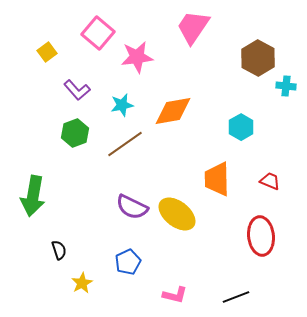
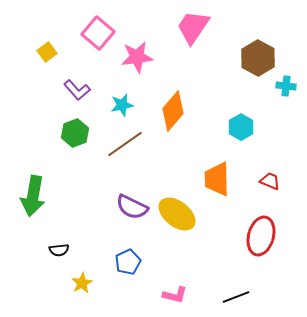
orange diamond: rotated 39 degrees counterclockwise
red ellipse: rotated 21 degrees clockwise
black semicircle: rotated 102 degrees clockwise
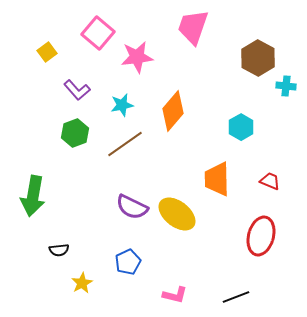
pink trapezoid: rotated 15 degrees counterclockwise
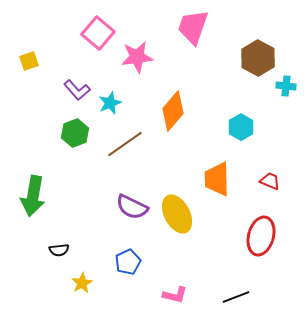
yellow square: moved 18 px left, 9 px down; rotated 18 degrees clockwise
cyan star: moved 12 px left, 2 px up; rotated 10 degrees counterclockwise
yellow ellipse: rotated 24 degrees clockwise
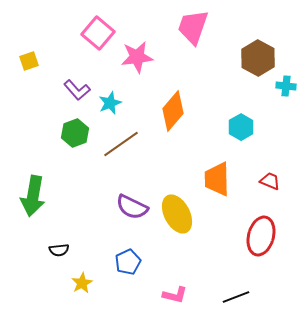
brown line: moved 4 px left
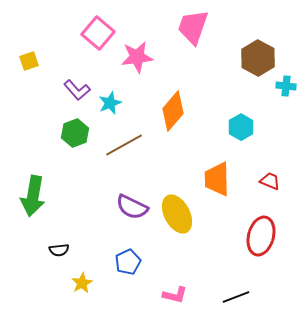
brown line: moved 3 px right, 1 px down; rotated 6 degrees clockwise
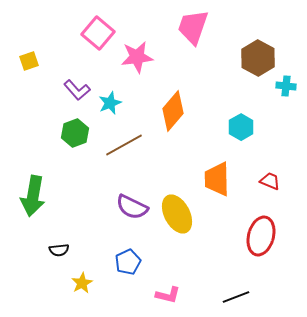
pink L-shape: moved 7 px left
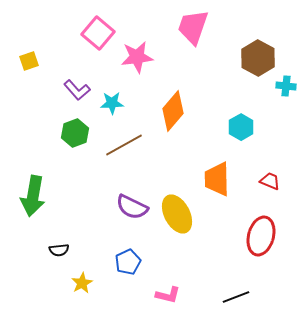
cyan star: moved 2 px right; rotated 20 degrees clockwise
